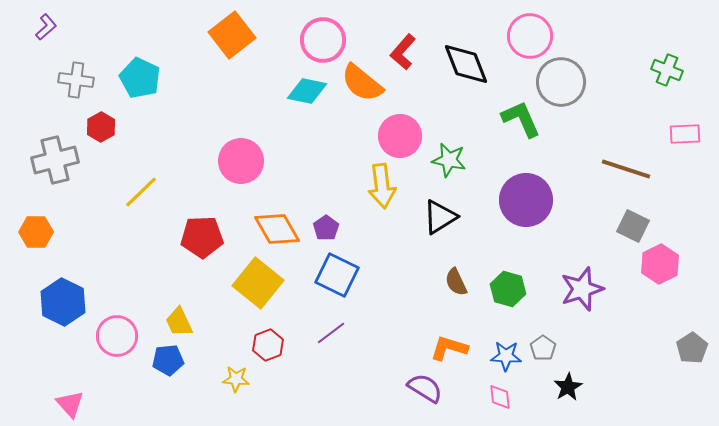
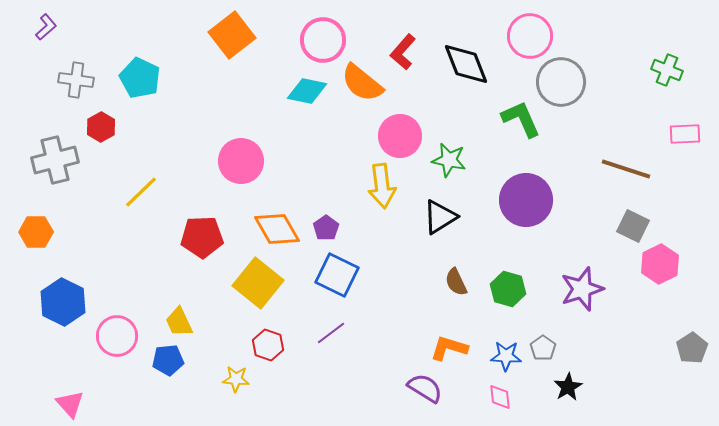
red hexagon at (268, 345): rotated 20 degrees counterclockwise
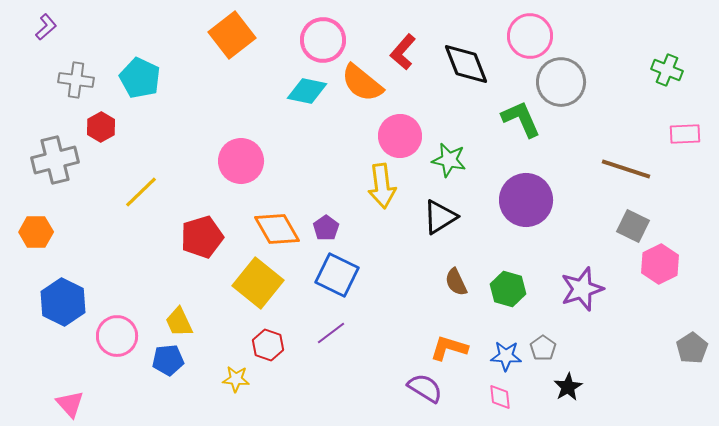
red pentagon at (202, 237): rotated 15 degrees counterclockwise
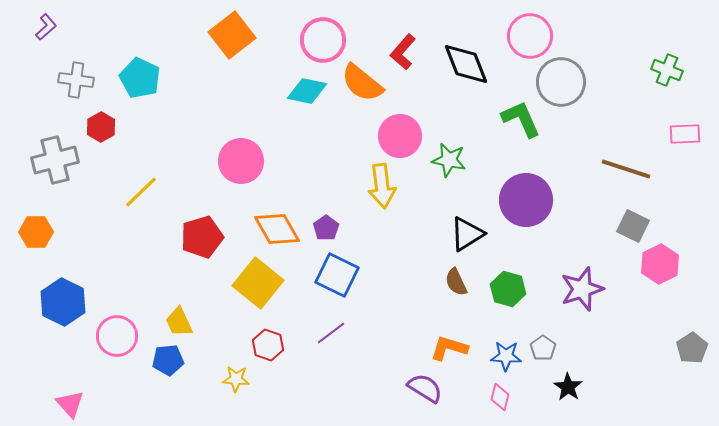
black triangle at (440, 217): moved 27 px right, 17 px down
black star at (568, 387): rotated 8 degrees counterclockwise
pink diamond at (500, 397): rotated 20 degrees clockwise
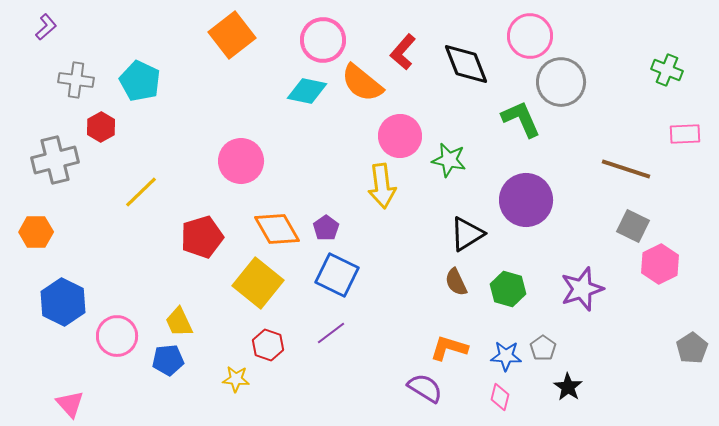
cyan pentagon at (140, 78): moved 3 px down
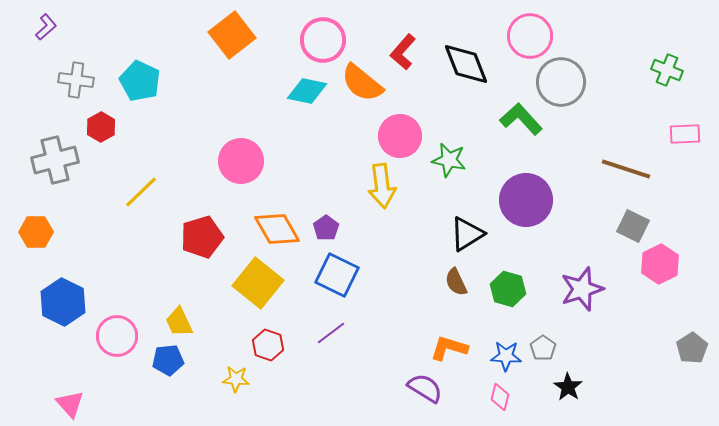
green L-shape at (521, 119): rotated 18 degrees counterclockwise
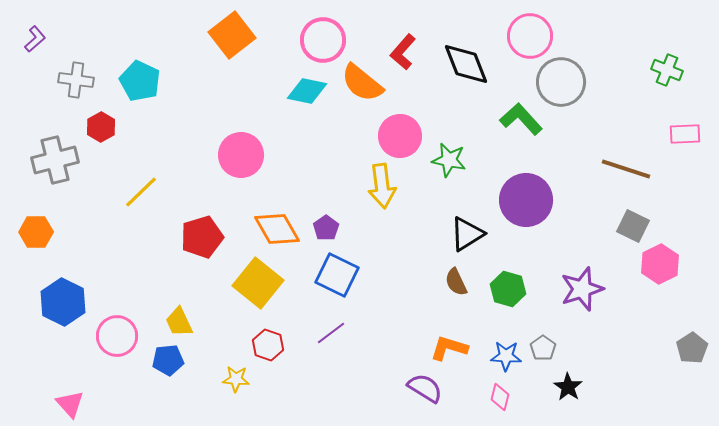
purple L-shape at (46, 27): moved 11 px left, 12 px down
pink circle at (241, 161): moved 6 px up
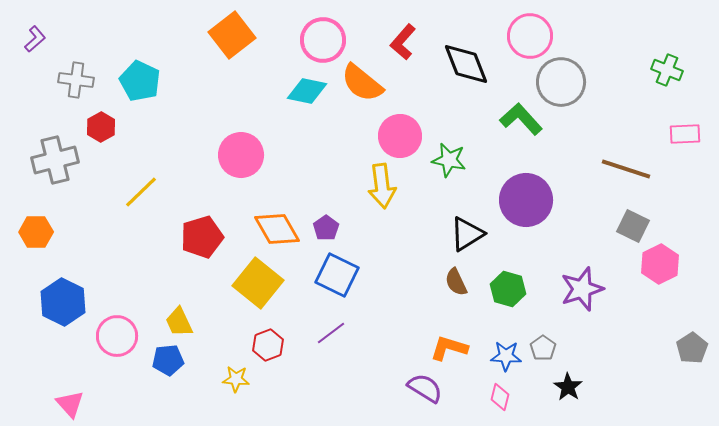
red L-shape at (403, 52): moved 10 px up
red hexagon at (268, 345): rotated 20 degrees clockwise
